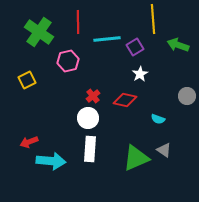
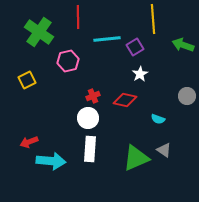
red line: moved 5 px up
green arrow: moved 5 px right
red cross: rotated 16 degrees clockwise
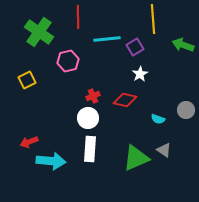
gray circle: moved 1 px left, 14 px down
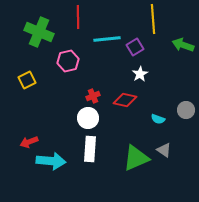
green cross: rotated 12 degrees counterclockwise
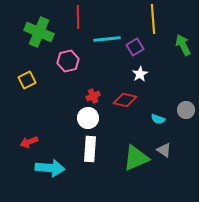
green arrow: rotated 45 degrees clockwise
cyan arrow: moved 1 px left, 7 px down
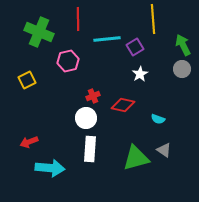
red line: moved 2 px down
red diamond: moved 2 px left, 5 px down
gray circle: moved 4 px left, 41 px up
white circle: moved 2 px left
green triangle: rotated 8 degrees clockwise
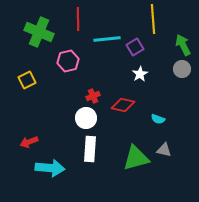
gray triangle: rotated 21 degrees counterclockwise
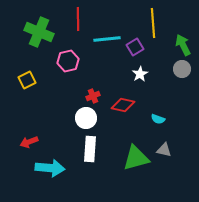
yellow line: moved 4 px down
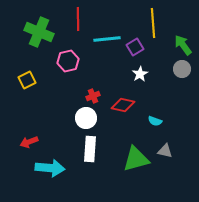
green arrow: rotated 10 degrees counterclockwise
cyan semicircle: moved 3 px left, 2 px down
gray triangle: moved 1 px right, 1 px down
green triangle: moved 1 px down
